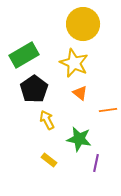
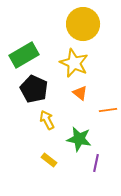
black pentagon: rotated 12 degrees counterclockwise
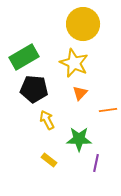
green rectangle: moved 2 px down
black pentagon: rotated 20 degrees counterclockwise
orange triangle: rotated 35 degrees clockwise
green star: rotated 10 degrees counterclockwise
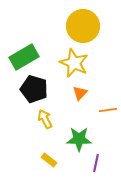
yellow circle: moved 2 px down
black pentagon: rotated 12 degrees clockwise
yellow arrow: moved 2 px left, 1 px up
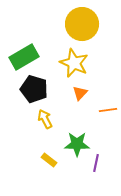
yellow circle: moved 1 px left, 2 px up
green star: moved 2 px left, 5 px down
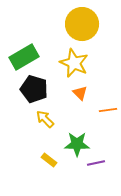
orange triangle: rotated 28 degrees counterclockwise
yellow arrow: rotated 18 degrees counterclockwise
purple line: rotated 66 degrees clockwise
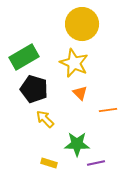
yellow rectangle: moved 3 px down; rotated 21 degrees counterclockwise
